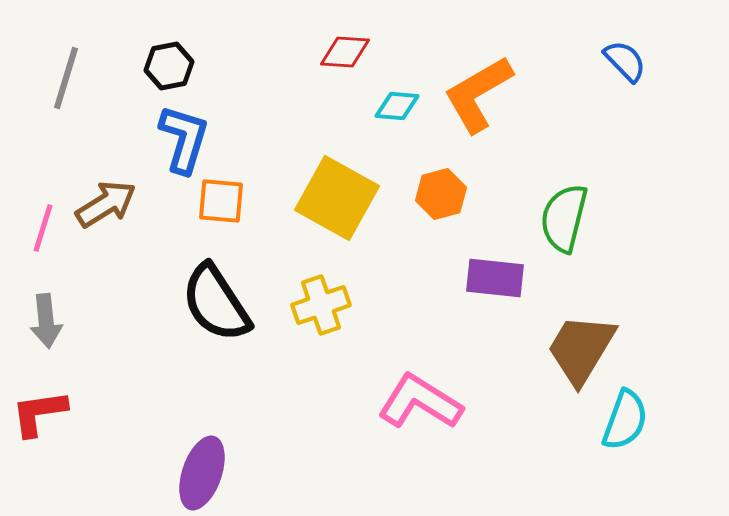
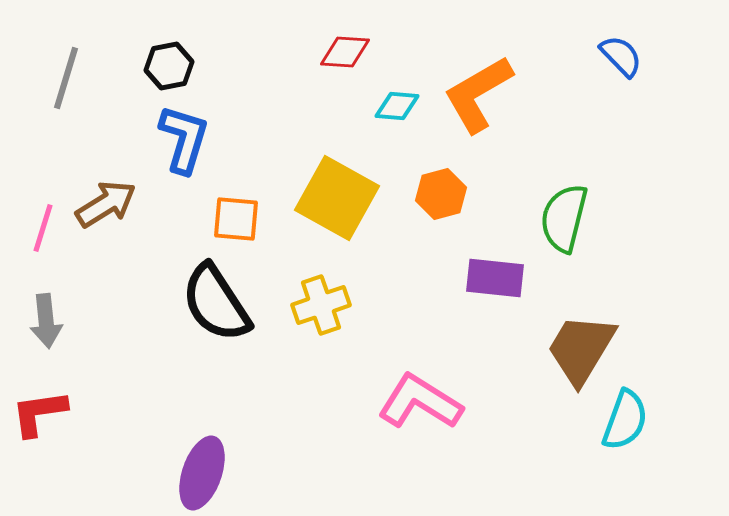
blue semicircle: moved 4 px left, 5 px up
orange square: moved 15 px right, 18 px down
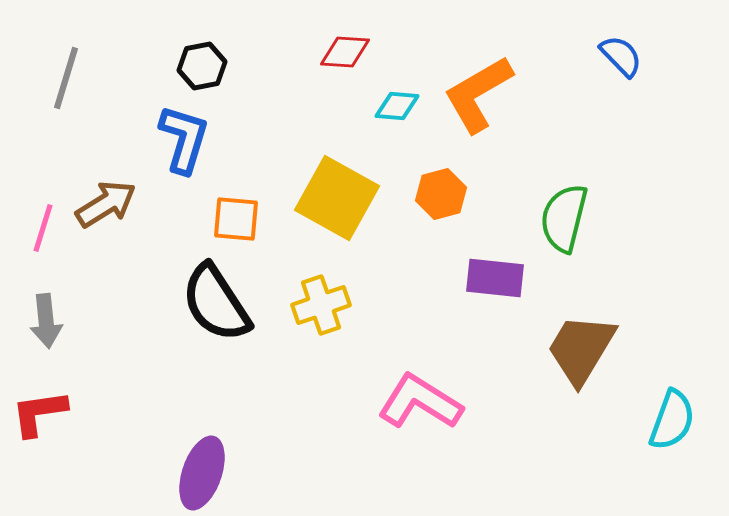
black hexagon: moved 33 px right
cyan semicircle: moved 47 px right
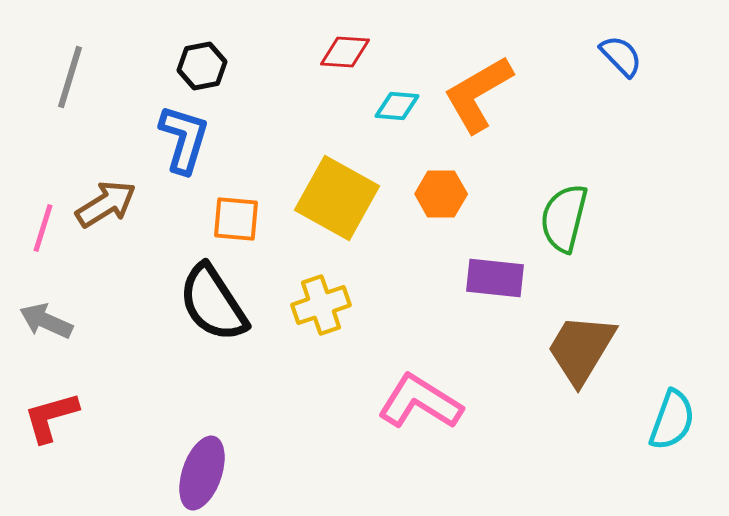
gray line: moved 4 px right, 1 px up
orange hexagon: rotated 15 degrees clockwise
black semicircle: moved 3 px left
gray arrow: rotated 120 degrees clockwise
red L-shape: moved 12 px right, 4 px down; rotated 8 degrees counterclockwise
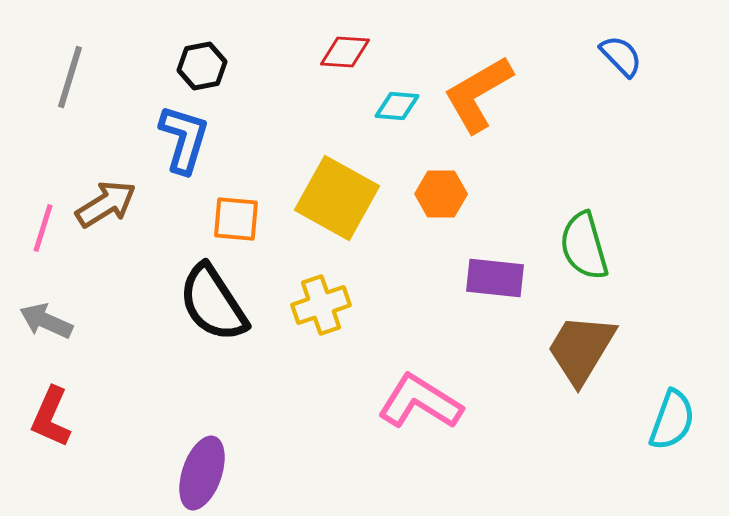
green semicircle: moved 20 px right, 28 px down; rotated 30 degrees counterclockwise
red L-shape: rotated 50 degrees counterclockwise
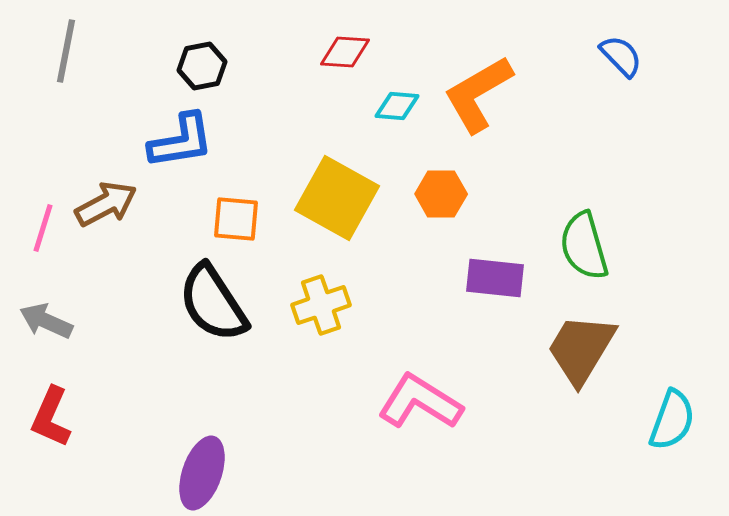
gray line: moved 4 px left, 26 px up; rotated 6 degrees counterclockwise
blue L-shape: moved 3 px left, 2 px down; rotated 64 degrees clockwise
brown arrow: rotated 4 degrees clockwise
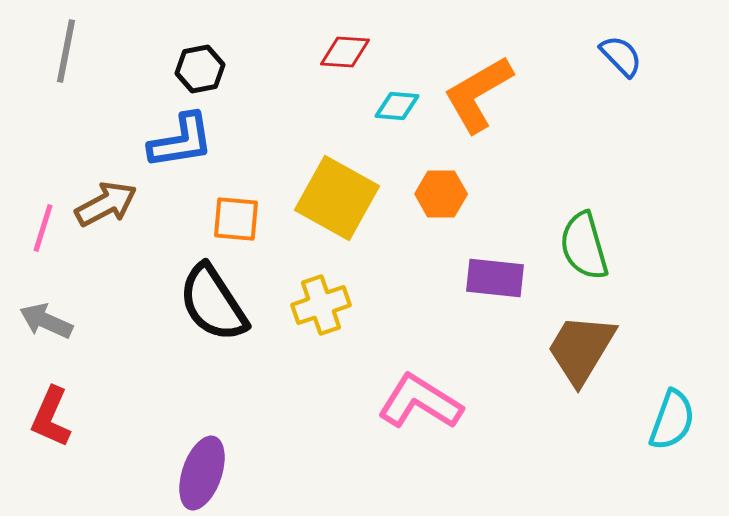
black hexagon: moved 2 px left, 3 px down
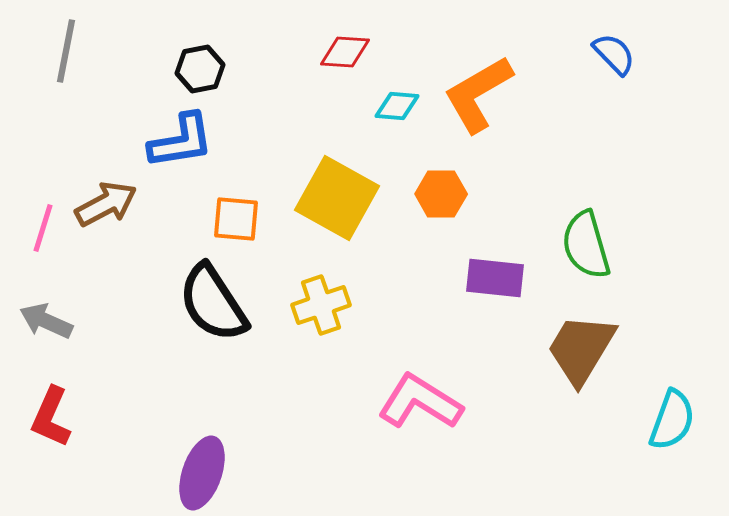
blue semicircle: moved 7 px left, 2 px up
green semicircle: moved 2 px right, 1 px up
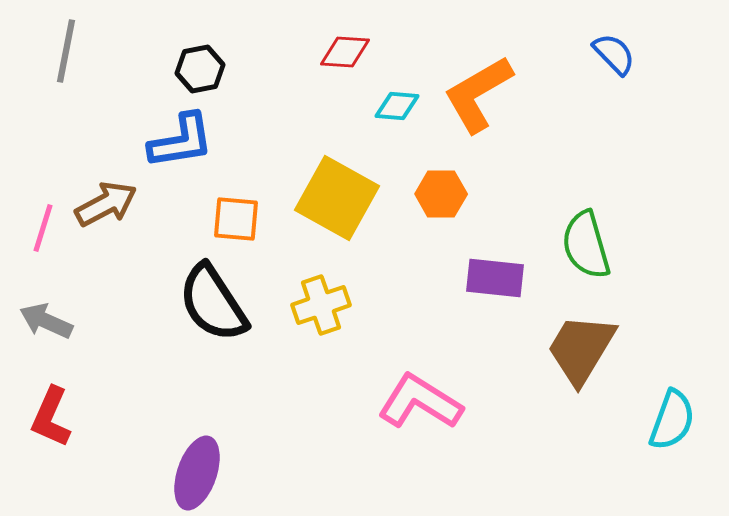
purple ellipse: moved 5 px left
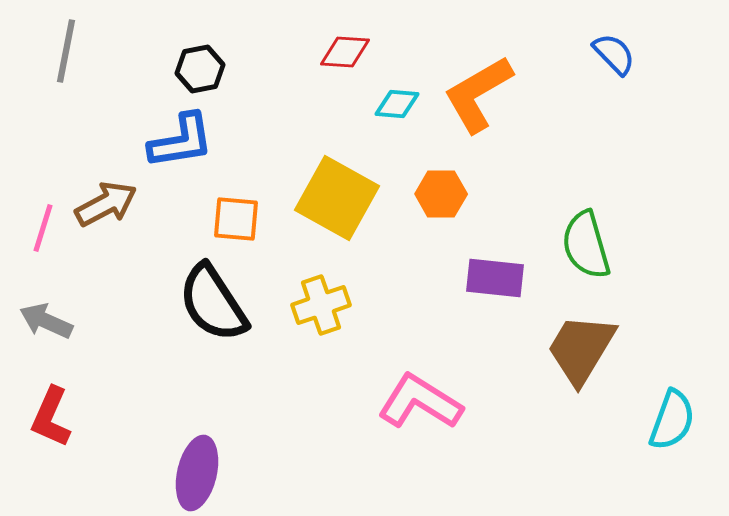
cyan diamond: moved 2 px up
purple ellipse: rotated 6 degrees counterclockwise
